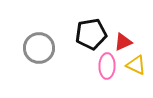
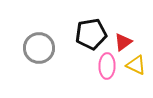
red triangle: rotated 12 degrees counterclockwise
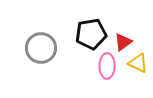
gray circle: moved 2 px right
yellow triangle: moved 2 px right, 2 px up
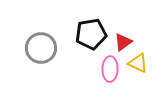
pink ellipse: moved 3 px right, 3 px down
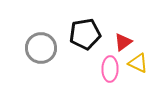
black pentagon: moved 6 px left
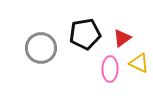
red triangle: moved 1 px left, 4 px up
yellow triangle: moved 1 px right
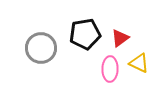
red triangle: moved 2 px left
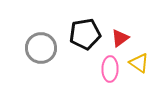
yellow triangle: rotated 10 degrees clockwise
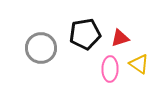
red triangle: rotated 18 degrees clockwise
yellow triangle: moved 1 px down
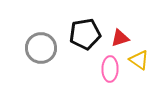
yellow triangle: moved 4 px up
